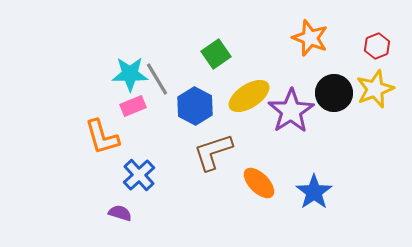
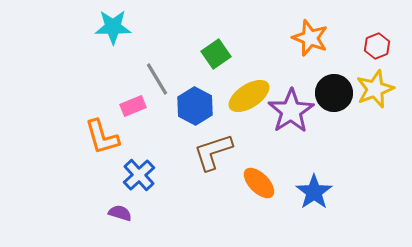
cyan star: moved 17 px left, 47 px up
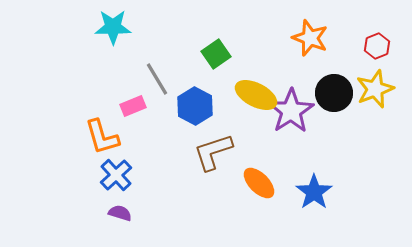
yellow ellipse: moved 7 px right, 1 px up; rotated 60 degrees clockwise
blue cross: moved 23 px left
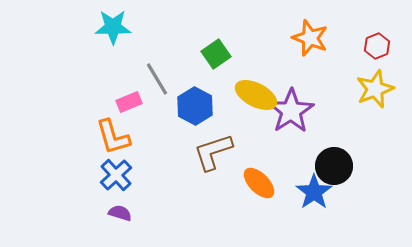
black circle: moved 73 px down
pink rectangle: moved 4 px left, 4 px up
orange L-shape: moved 11 px right
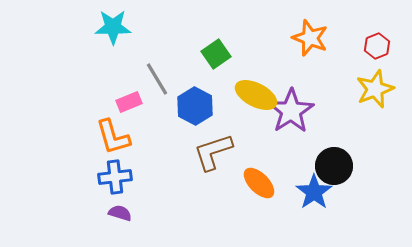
blue cross: moved 1 px left, 2 px down; rotated 36 degrees clockwise
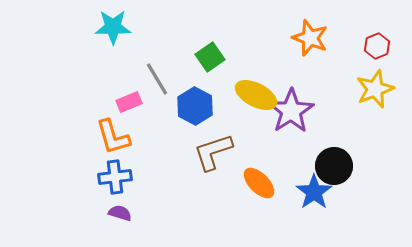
green square: moved 6 px left, 3 px down
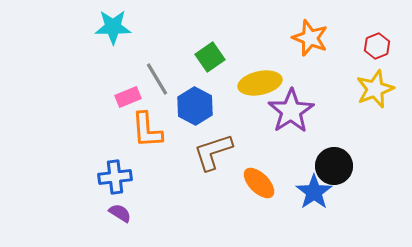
yellow ellipse: moved 4 px right, 12 px up; rotated 39 degrees counterclockwise
pink rectangle: moved 1 px left, 5 px up
orange L-shape: moved 34 px right, 7 px up; rotated 12 degrees clockwise
purple semicircle: rotated 15 degrees clockwise
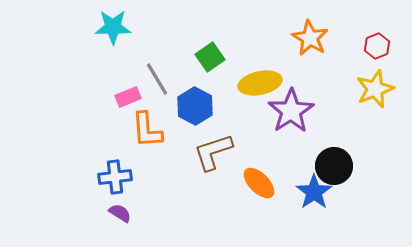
orange star: rotated 9 degrees clockwise
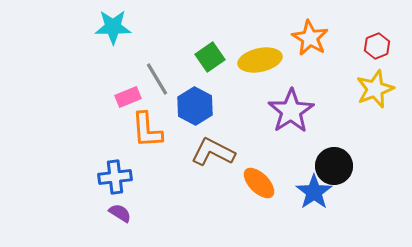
yellow ellipse: moved 23 px up
brown L-shape: rotated 45 degrees clockwise
